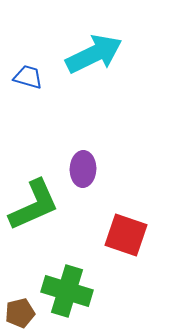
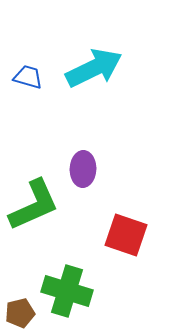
cyan arrow: moved 14 px down
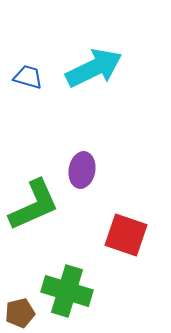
purple ellipse: moved 1 px left, 1 px down; rotated 8 degrees clockwise
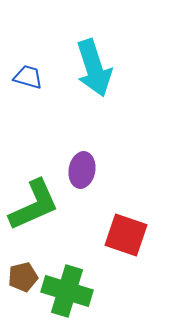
cyan arrow: rotated 98 degrees clockwise
brown pentagon: moved 3 px right, 36 px up
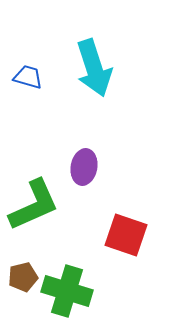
purple ellipse: moved 2 px right, 3 px up
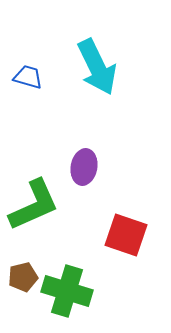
cyan arrow: moved 3 px right, 1 px up; rotated 8 degrees counterclockwise
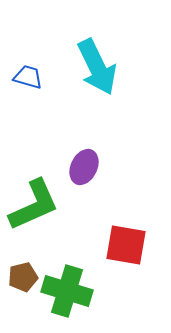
purple ellipse: rotated 16 degrees clockwise
red square: moved 10 px down; rotated 9 degrees counterclockwise
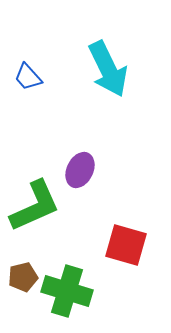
cyan arrow: moved 11 px right, 2 px down
blue trapezoid: rotated 148 degrees counterclockwise
purple ellipse: moved 4 px left, 3 px down
green L-shape: moved 1 px right, 1 px down
red square: rotated 6 degrees clockwise
